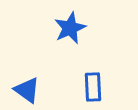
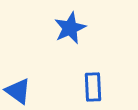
blue triangle: moved 9 px left, 1 px down
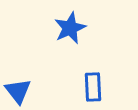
blue triangle: rotated 16 degrees clockwise
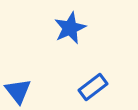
blue rectangle: rotated 56 degrees clockwise
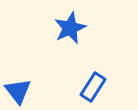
blue rectangle: rotated 20 degrees counterclockwise
